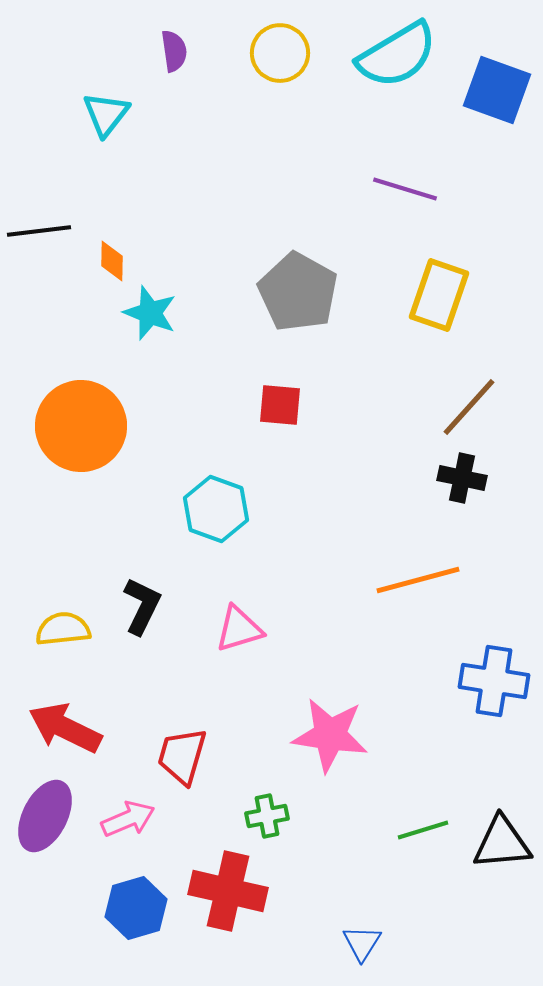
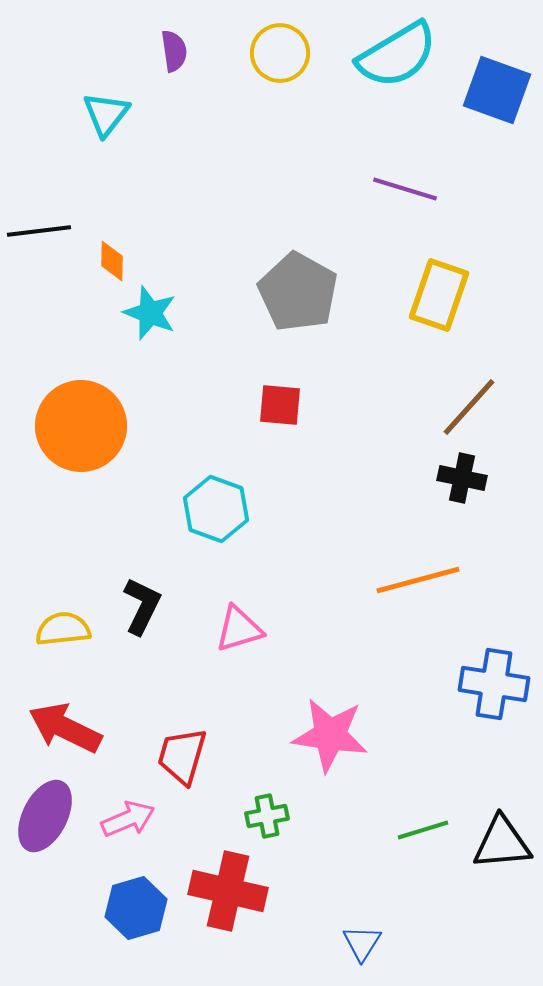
blue cross: moved 3 px down
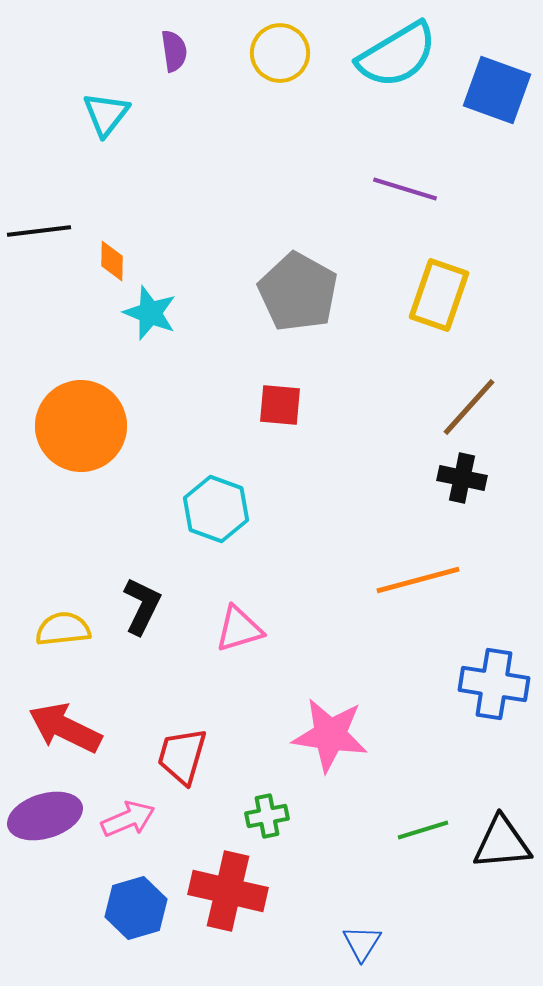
purple ellipse: rotated 46 degrees clockwise
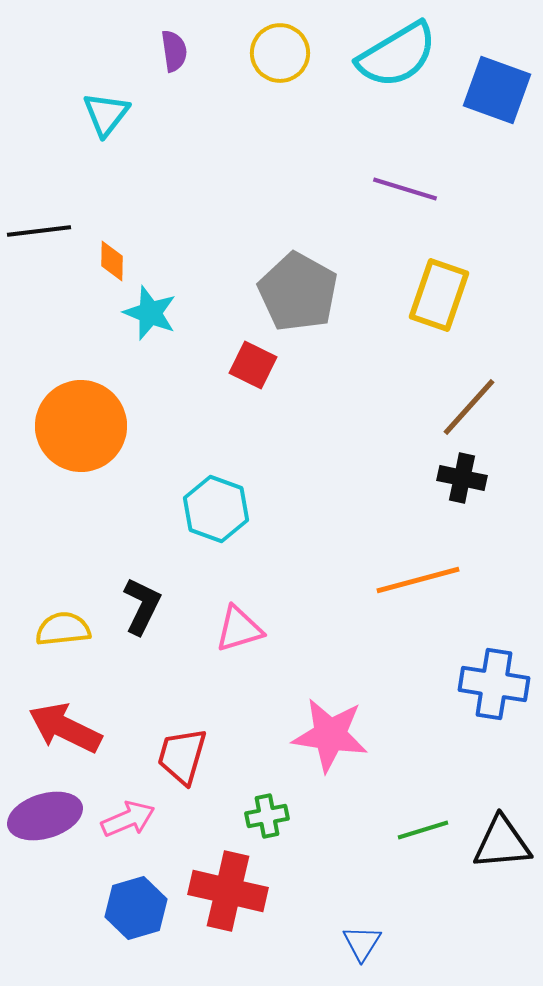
red square: moved 27 px left, 40 px up; rotated 21 degrees clockwise
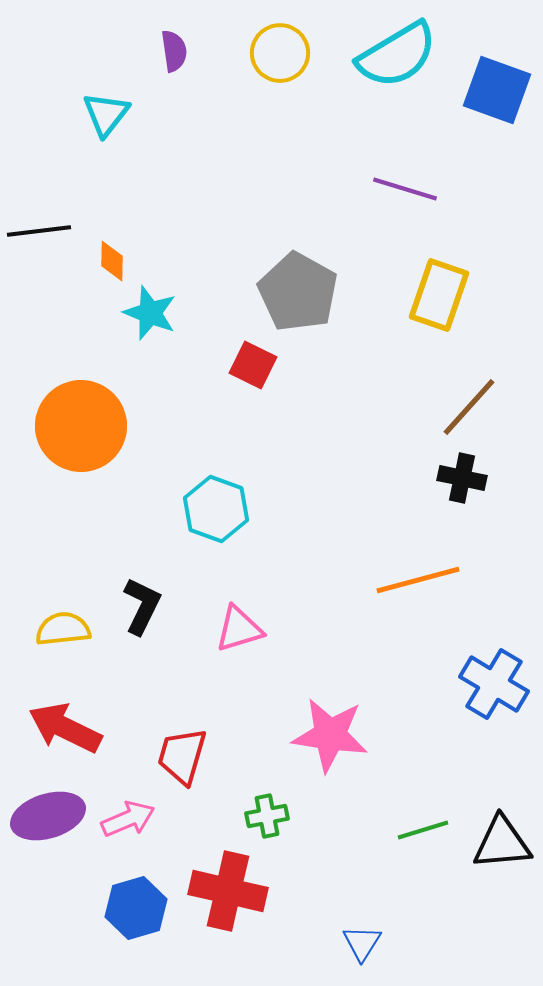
blue cross: rotated 22 degrees clockwise
purple ellipse: moved 3 px right
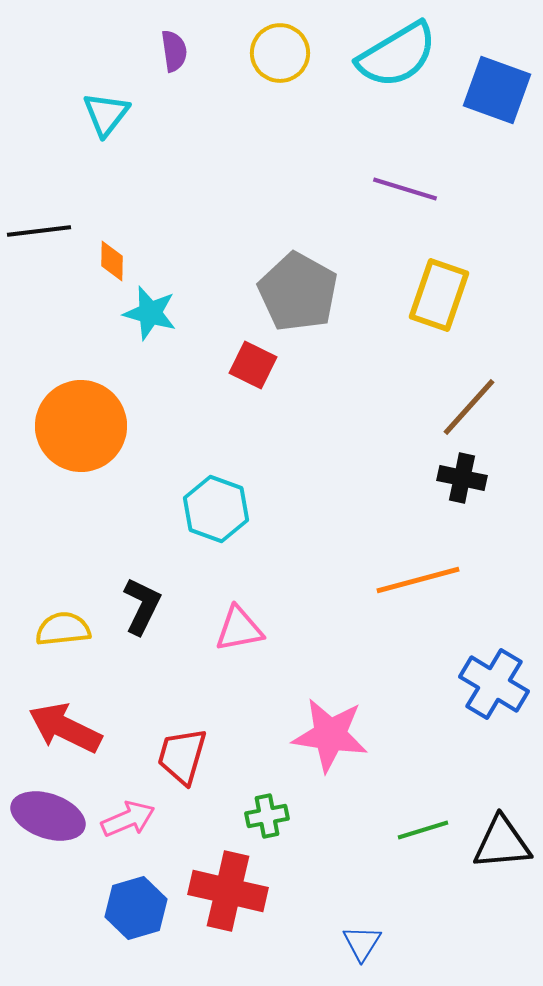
cyan star: rotated 6 degrees counterclockwise
pink triangle: rotated 6 degrees clockwise
purple ellipse: rotated 36 degrees clockwise
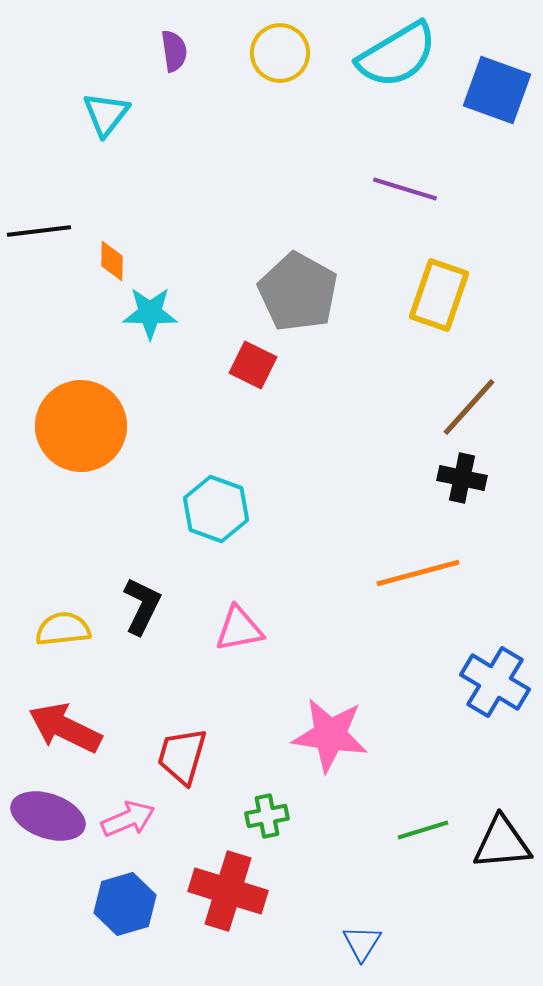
cyan star: rotated 14 degrees counterclockwise
orange line: moved 7 px up
blue cross: moved 1 px right, 2 px up
red cross: rotated 4 degrees clockwise
blue hexagon: moved 11 px left, 4 px up
